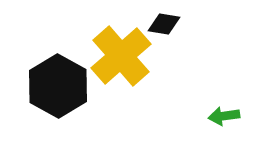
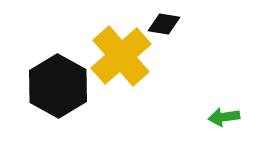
green arrow: moved 1 px down
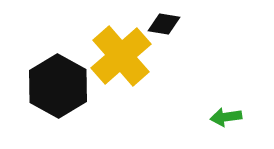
green arrow: moved 2 px right
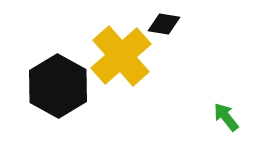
green arrow: rotated 60 degrees clockwise
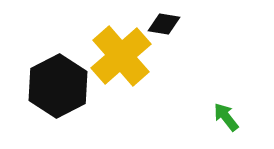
black hexagon: rotated 4 degrees clockwise
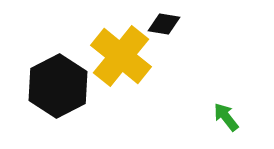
yellow cross: rotated 10 degrees counterclockwise
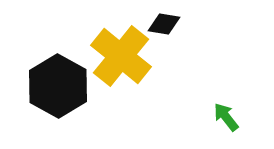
black hexagon: rotated 4 degrees counterclockwise
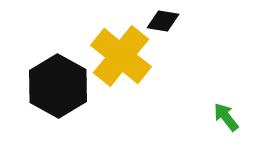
black diamond: moved 1 px left, 3 px up
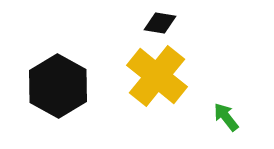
black diamond: moved 3 px left, 2 px down
yellow cross: moved 36 px right, 20 px down
